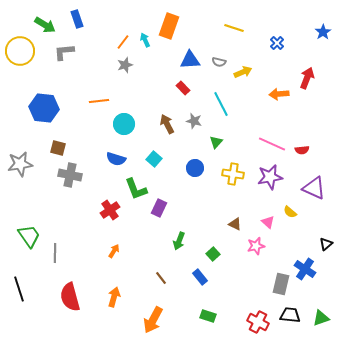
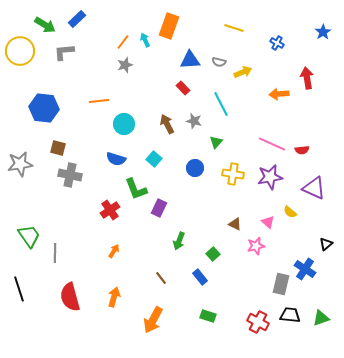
blue rectangle at (77, 19): rotated 66 degrees clockwise
blue cross at (277, 43): rotated 16 degrees counterclockwise
red arrow at (307, 78): rotated 30 degrees counterclockwise
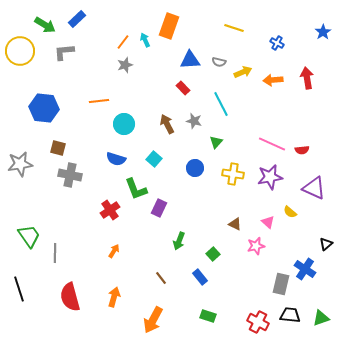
orange arrow at (279, 94): moved 6 px left, 14 px up
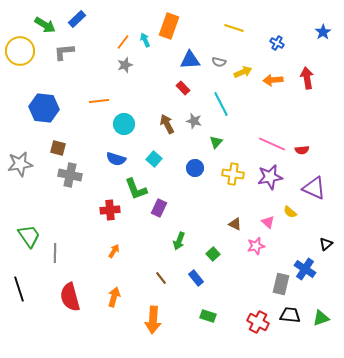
red cross at (110, 210): rotated 30 degrees clockwise
blue rectangle at (200, 277): moved 4 px left, 1 px down
orange arrow at (153, 320): rotated 24 degrees counterclockwise
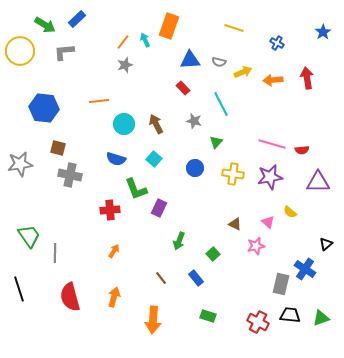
brown arrow at (167, 124): moved 11 px left
pink line at (272, 144): rotated 8 degrees counterclockwise
purple triangle at (314, 188): moved 4 px right, 6 px up; rotated 25 degrees counterclockwise
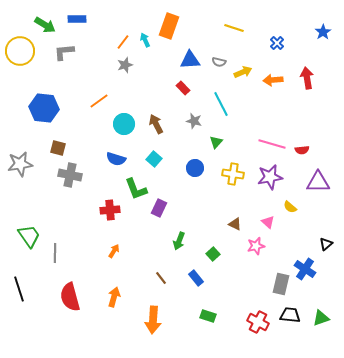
blue rectangle at (77, 19): rotated 42 degrees clockwise
blue cross at (277, 43): rotated 16 degrees clockwise
orange line at (99, 101): rotated 30 degrees counterclockwise
yellow semicircle at (290, 212): moved 5 px up
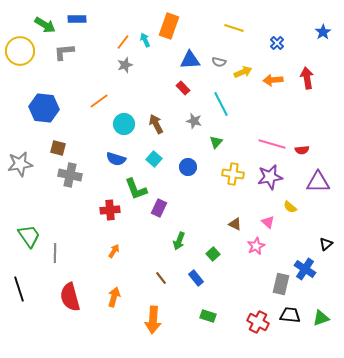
blue circle at (195, 168): moved 7 px left, 1 px up
pink star at (256, 246): rotated 12 degrees counterclockwise
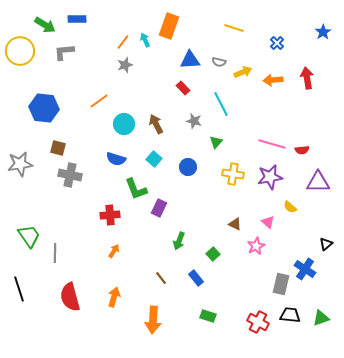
red cross at (110, 210): moved 5 px down
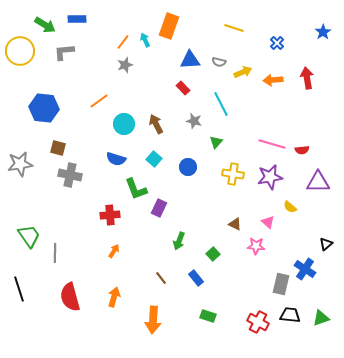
pink star at (256, 246): rotated 30 degrees clockwise
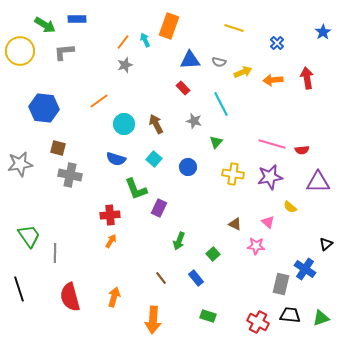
orange arrow at (114, 251): moved 3 px left, 10 px up
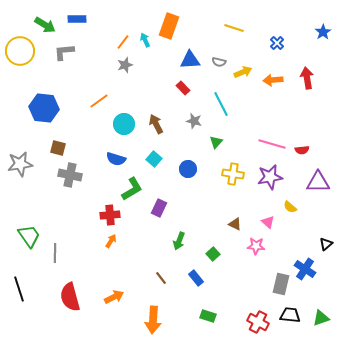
blue circle at (188, 167): moved 2 px down
green L-shape at (136, 189): moved 4 px left; rotated 100 degrees counterclockwise
orange arrow at (114, 297): rotated 48 degrees clockwise
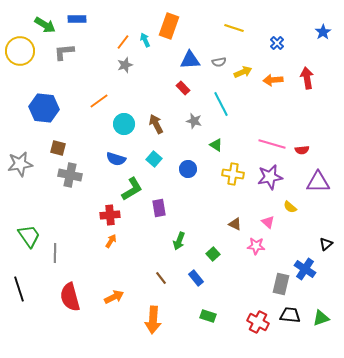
gray semicircle at (219, 62): rotated 24 degrees counterclockwise
green triangle at (216, 142): moved 3 px down; rotated 40 degrees counterclockwise
purple rectangle at (159, 208): rotated 36 degrees counterclockwise
